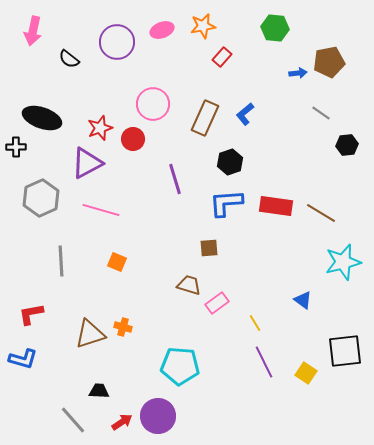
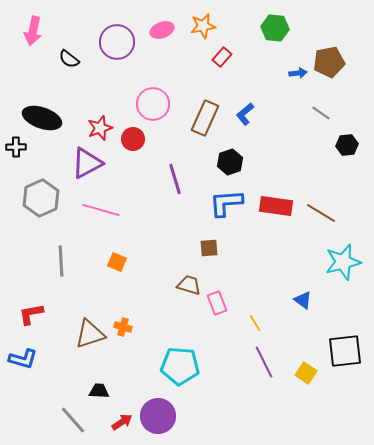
pink rectangle at (217, 303): rotated 75 degrees counterclockwise
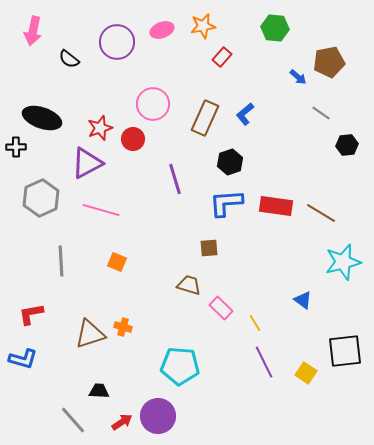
blue arrow at (298, 73): moved 4 px down; rotated 48 degrees clockwise
pink rectangle at (217, 303): moved 4 px right, 5 px down; rotated 25 degrees counterclockwise
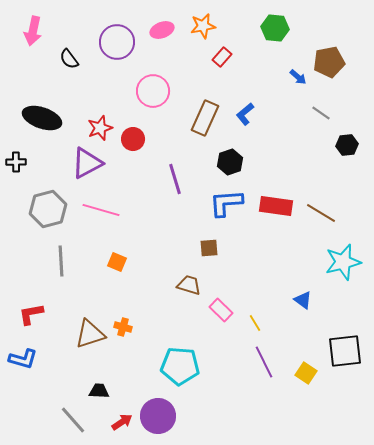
black semicircle at (69, 59): rotated 15 degrees clockwise
pink circle at (153, 104): moved 13 px up
black cross at (16, 147): moved 15 px down
gray hexagon at (41, 198): moved 7 px right, 11 px down; rotated 9 degrees clockwise
pink rectangle at (221, 308): moved 2 px down
